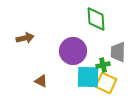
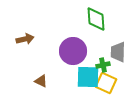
brown arrow: moved 1 px down
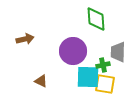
yellow square: moved 1 px left, 1 px down; rotated 15 degrees counterclockwise
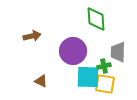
brown arrow: moved 7 px right, 3 px up
green cross: moved 1 px right, 1 px down
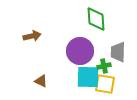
purple circle: moved 7 px right
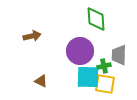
gray trapezoid: moved 1 px right, 3 px down
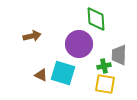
purple circle: moved 1 px left, 7 px up
cyan square: moved 25 px left, 4 px up; rotated 15 degrees clockwise
brown triangle: moved 6 px up
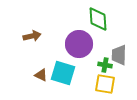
green diamond: moved 2 px right
green cross: moved 1 px right, 1 px up; rotated 24 degrees clockwise
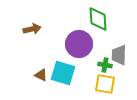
brown arrow: moved 7 px up
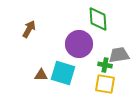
brown arrow: moved 3 px left; rotated 48 degrees counterclockwise
gray trapezoid: rotated 80 degrees clockwise
brown triangle: rotated 24 degrees counterclockwise
